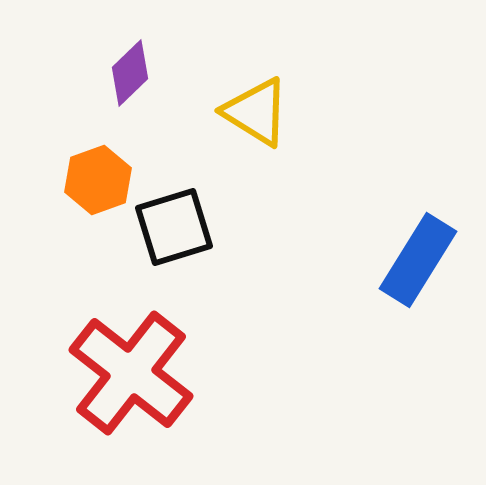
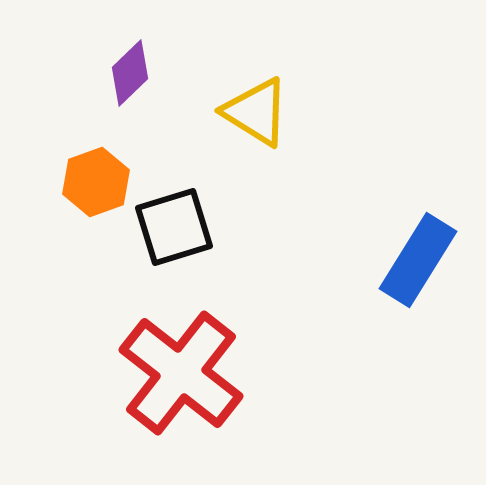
orange hexagon: moved 2 px left, 2 px down
red cross: moved 50 px right
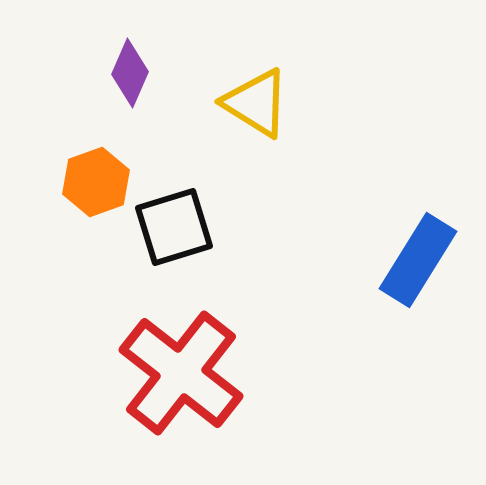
purple diamond: rotated 22 degrees counterclockwise
yellow triangle: moved 9 px up
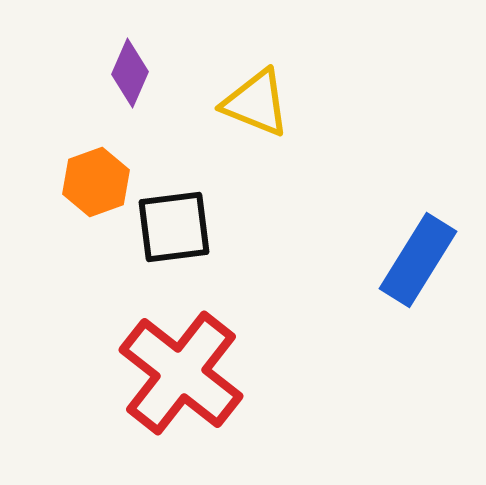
yellow triangle: rotated 10 degrees counterclockwise
black square: rotated 10 degrees clockwise
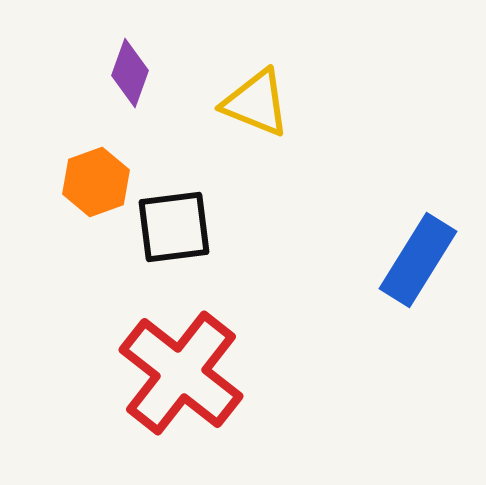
purple diamond: rotated 4 degrees counterclockwise
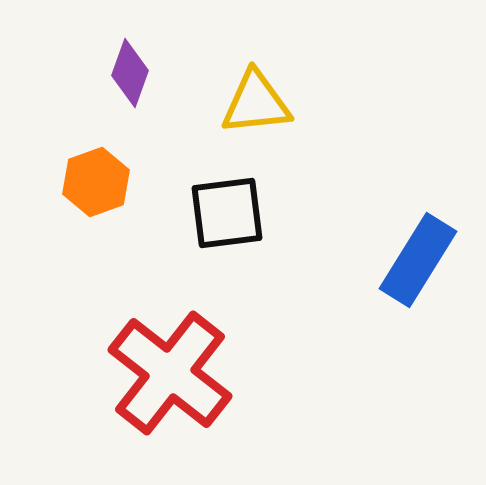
yellow triangle: rotated 28 degrees counterclockwise
black square: moved 53 px right, 14 px up
red cross: moved 11 px left
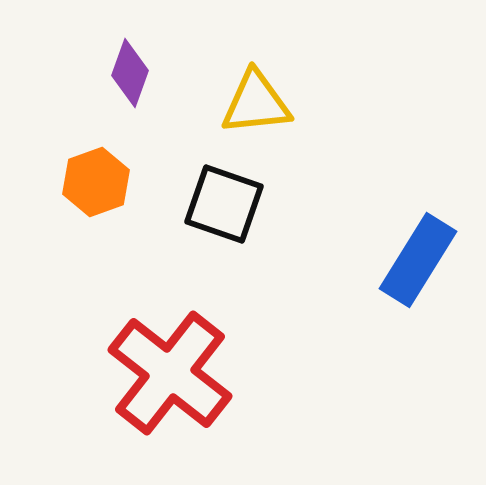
black square: moved 3 px left, 9 px up; rotated 26 degrees clockwise
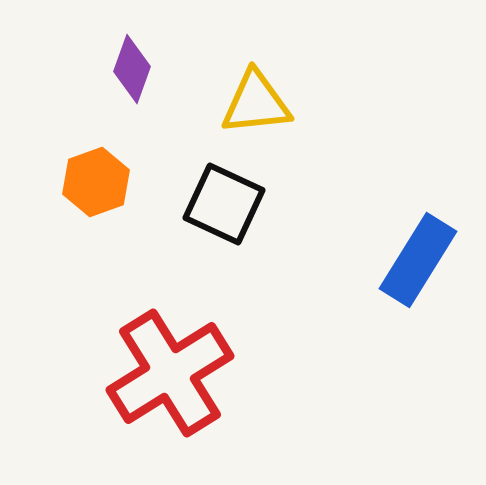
purple diamond: moved 2 px right, 4 px up
black square: rotated 6 degrees clockwise
red cross: rotated 20 degrees clockwise
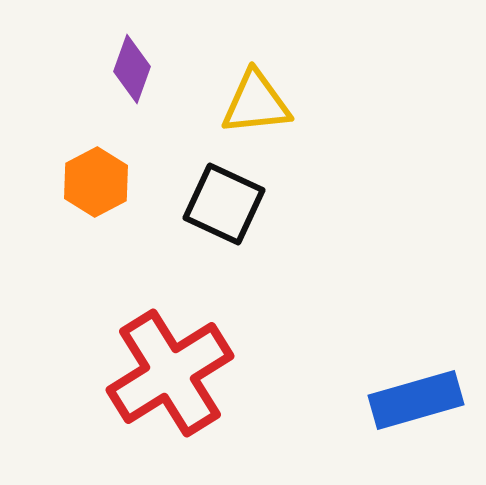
orange hexagon: rotated 8 degrees counterclockwise
blue rectangle: moved 2 px left, 140 px down; rotated 42 degrees clockwise
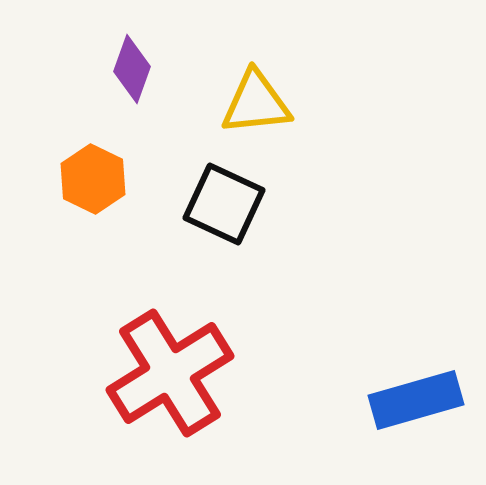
orange hexagon: moved 3 px left, 3 px up; rotated 6 degrees counterclockwise
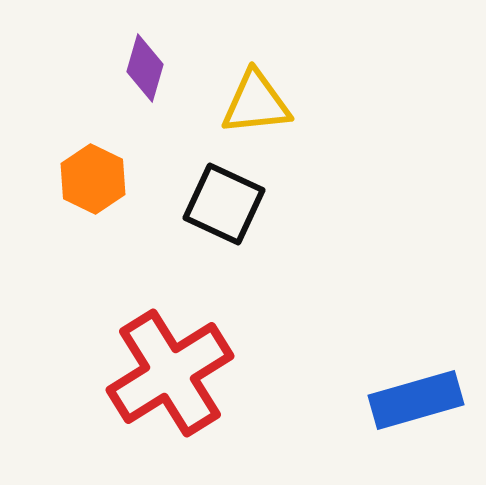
purple diamond: moved 13 px right, 1 px up; rotated 4 degrees counterclockwise
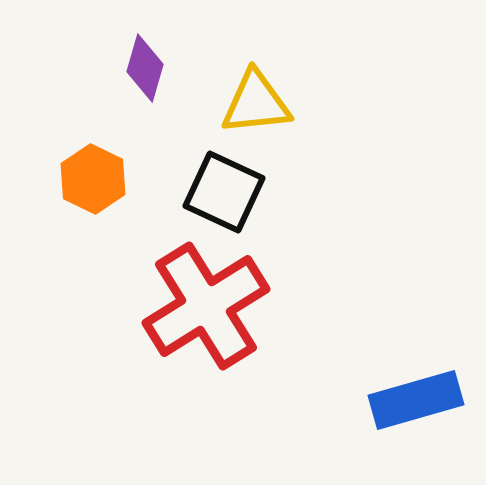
black square: moved 12 px up
red cross: moved 36 px right, 67 px up
